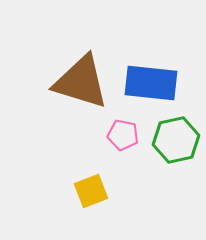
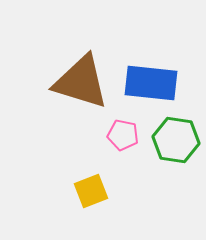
green hexagon: rotated 21 degrees clockwise
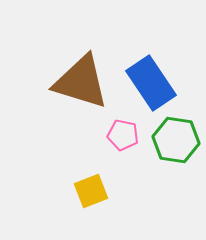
blue rectangle: rotated 50 degrees clockwise
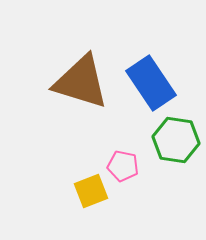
pink pentagon: moved 31 px down
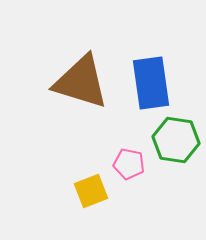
blue rectangle: rotated 26 degrees clockwise
pink pentagon: moved 6 px right, 2 px up
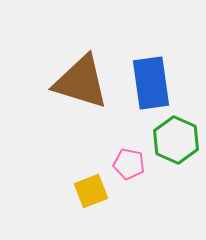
green hexagon: rotated 15 degrees clockwise
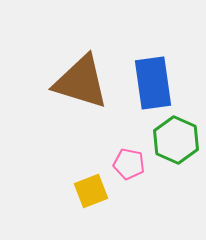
blue rectangle: moved 2 px right
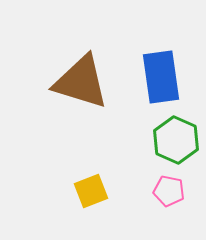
blue rectangle: moved 8 px right, 6 px up
pink pentagon: moved 40 px right, 27 px down
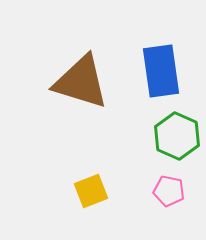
blue rectangle: moved 6 px up
green hexagon: moved 1 px right, 4 px up
